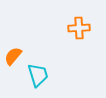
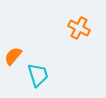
orange cross: rotated 30 degrees clockwise
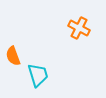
orange semicircle: rotated 60 degrees counterclockwise
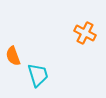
orange cross: moved 6 px right, 5 px down
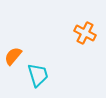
orange semicircle: rotated 60 degrees clockwise
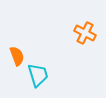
orange semicircle: moved 4 px right; rotated 120 degrees clockwise
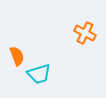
cyan trapezoid: moved 1 px right, 1 px up; rotated 90 degrees clockwise
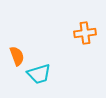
orange cross: rotated 35 degrees counterclockwise
